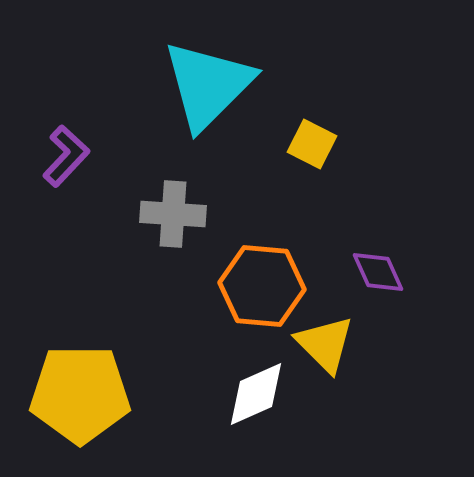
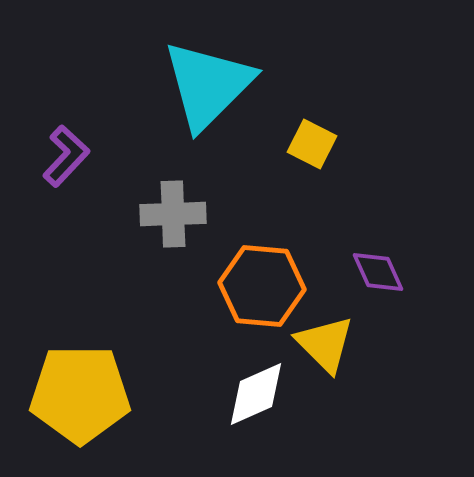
gray cross: rotated 6 degrees counterclockwise
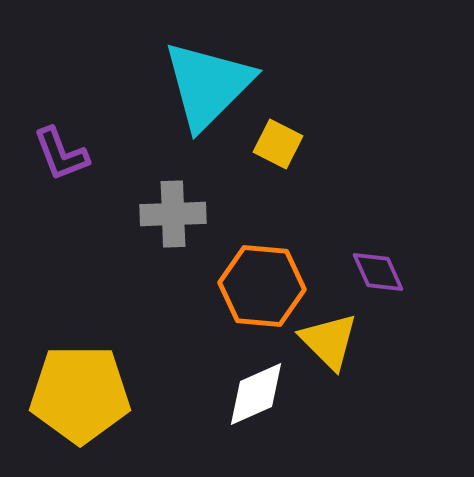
yellow square: moved 34 px left
purple L-shape: moved 5 px left, 2 px up; rotated 116 degrees clockwise
yellow triangle: moved 4 px right, 3 px up
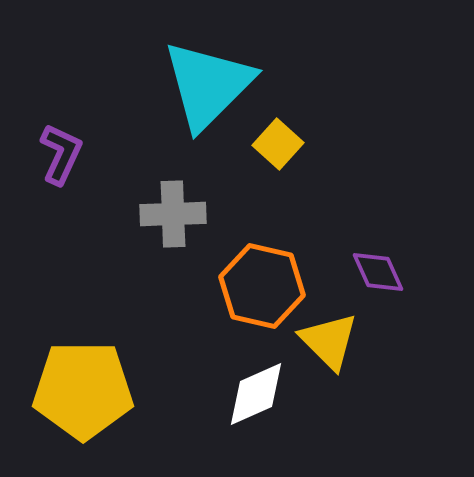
yellow square: rotated 15 degrees clockwise
purple L-shape: rotated 134 degrees counterclockwise
orange hexagon: rotated 8 degrees clockwise
yellow pentagon: moved 3 px right, 4 px up
